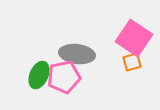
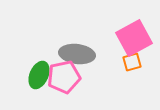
pink square: rotated 27 degrees clockwise
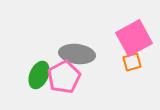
pink pentagon: rotated 16 degrees counterclockwise
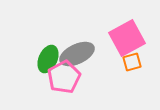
pink square: moved 7 px left
gray ellipse: rotated 32 degrees counterclockwise
green ellipse: moved 9 px right, 16 px up
